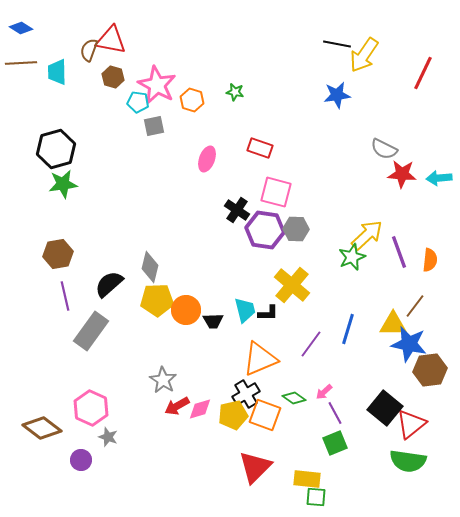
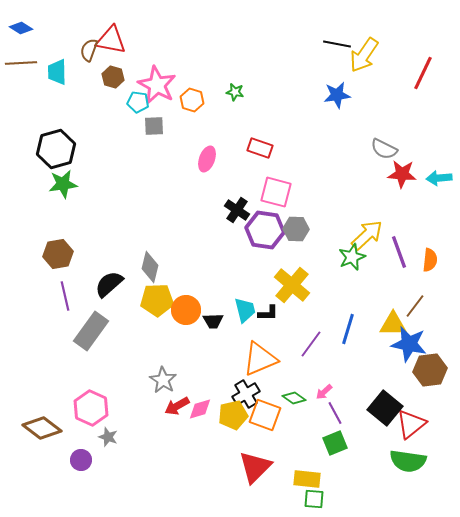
gray square at (154, 126): rotated 10 degrees clockwise
green square at (316, 497): moved 2 px left, 2 px down
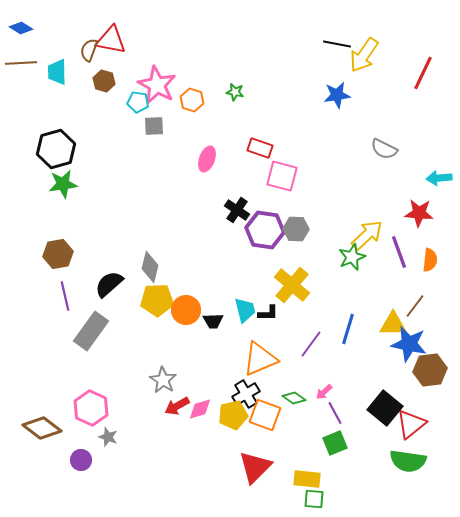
brown hexagon at (113, 77): moved 9 px left, 4 px down
red star at (402, 174): moved 17 px right, 39 px down
pink square at (276, 192): moved 6 px right, 16 px up
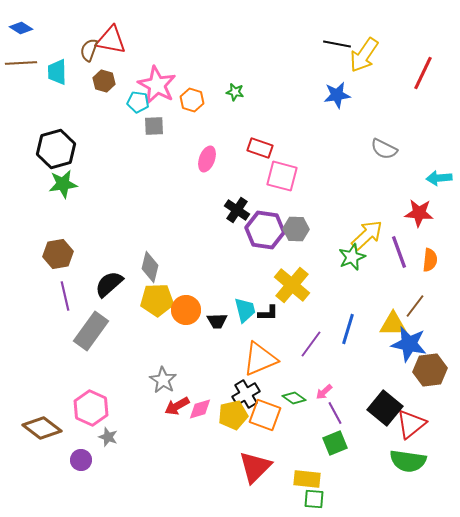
black trapezoid at (213, 321): moved 4 px right
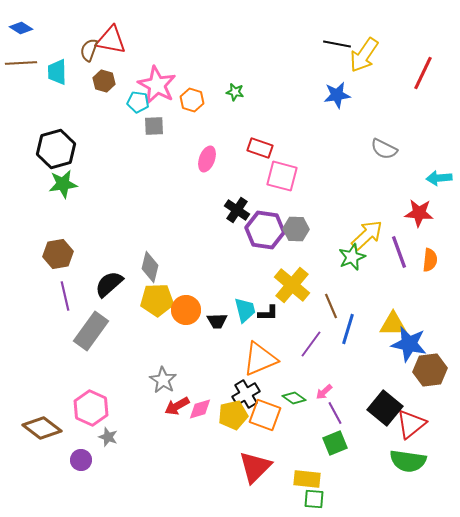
brown line at (415, 306): moved 84 px left; rotated 60 degrees counterclockwise
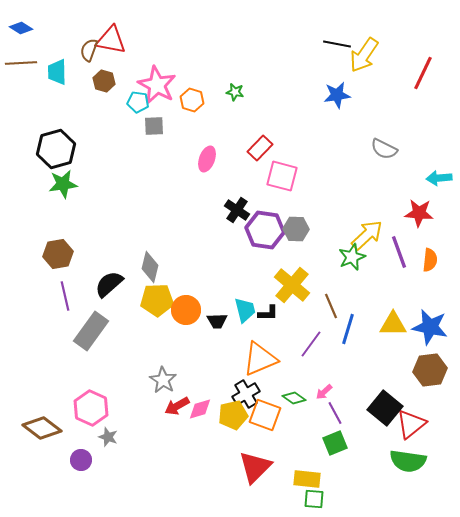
red rectangle at (260, 148): rotated 65 degrees counterclockwise
blue star at (409, 344): moved 21 px right, 17 px up
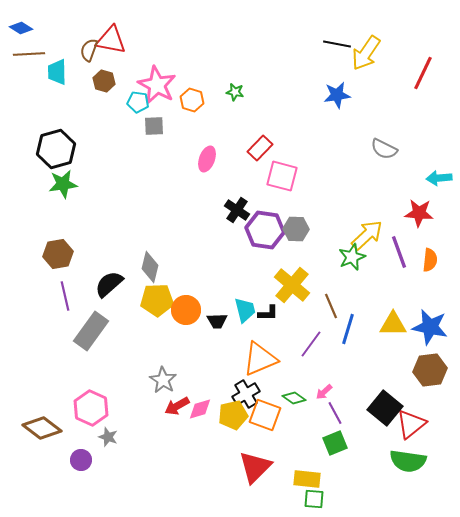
yellow arrow at (364, 55): moved 2 px right, 2 px up
brown line at (21, 63): moved 8 px right, 9 px up
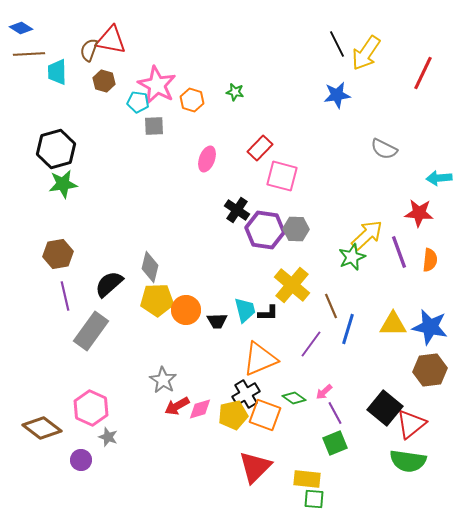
black line at (337, 44): rotated 52 degrees clockwise
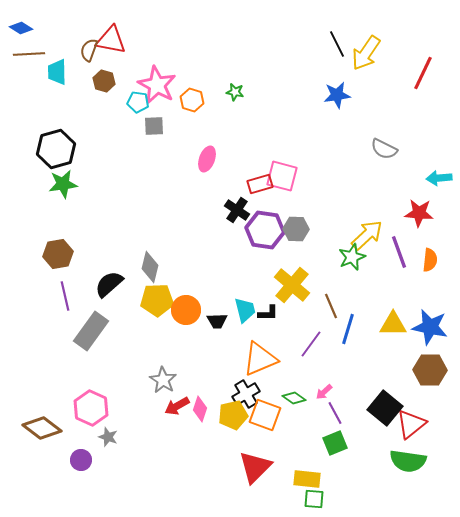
red rectangle at (260, 148): moved 36 px down; rotated 30 degrees clockwise
brown hexagon at (430, 370): rotated 8 degrees clockwise
pink diamond at (200, 409): rotated 55 degrees counterclockwise
